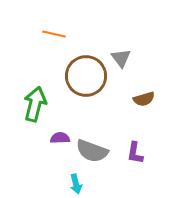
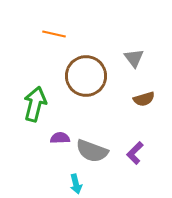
gray triangle: moved 13 px right
purple L-shape: rotated 35 degrees clockwise
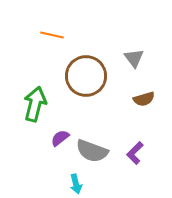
orange line: moved 2 px left, 1 px down
purple semicircle: rotated 36 degrees counterclockwise
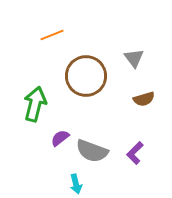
orange line: rotated 35 degrees counterclockwise
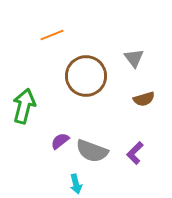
green arrow: moved 11 px left, 2 px down
purple semicircle: moved 3 px down
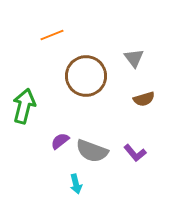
purple L-shape: rotated 85 degrees counterclockwise
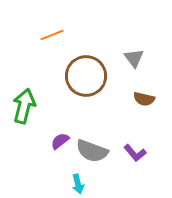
brown semicircle: rotated 30 degrees clockwise
cyan arrow: moved 2 px right
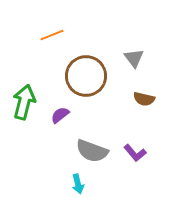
green arrow: moved 4 px up
purple semicircle: moved 26 px up
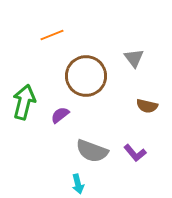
brown semicircle: moved 3 px right, 7 px down
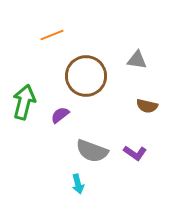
gray triangle: moved 3 px right, 2 px down; rotated 45 degrees counterclockwise
purple L-shape: rotated 15 degrees counterclockwise
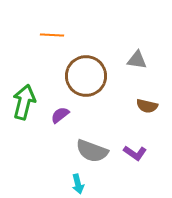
orange line: rotated 25 degrees clockwise
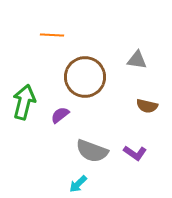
brown circle: moved 1 px left, 1 px down
cyan arrow: rotated 60 degrees clockwise
